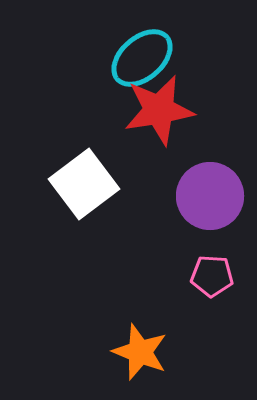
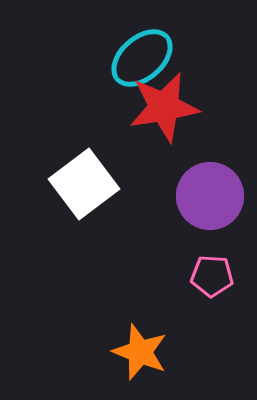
red star: moved 5 px right, 3 px up
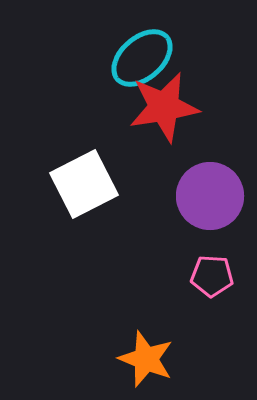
white square: rotated 10 degrees clockwise
orange star: moved 6 px right, 7 px down
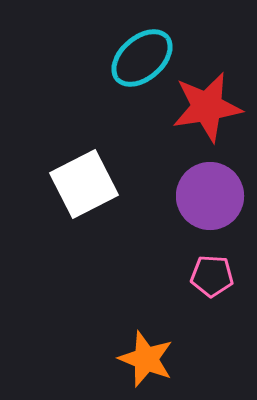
red star: moved 43 px right
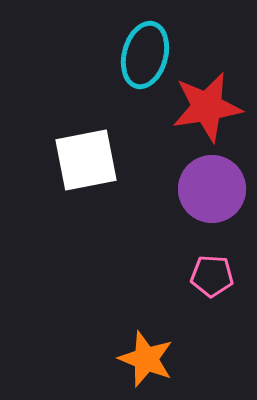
cyan ellipse: moved 3 px right, 3 px up; rotated 34 degrees counterclockwise
white square: moved 2 px right, 24 px up; rotated 16 degrees clockwise
purple circle: moved 2 px right, 7 px up
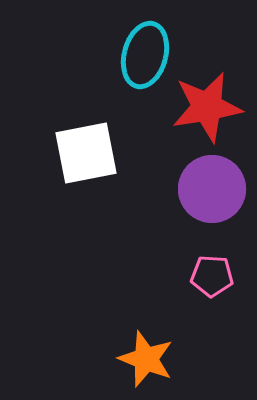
white square: moved 7 px up
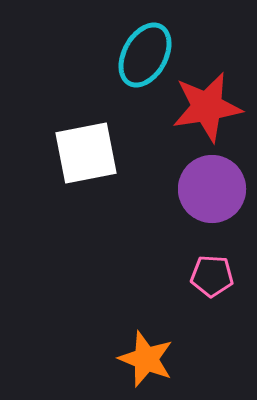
cyan ellipse: rotated 14 degrees clockwise
